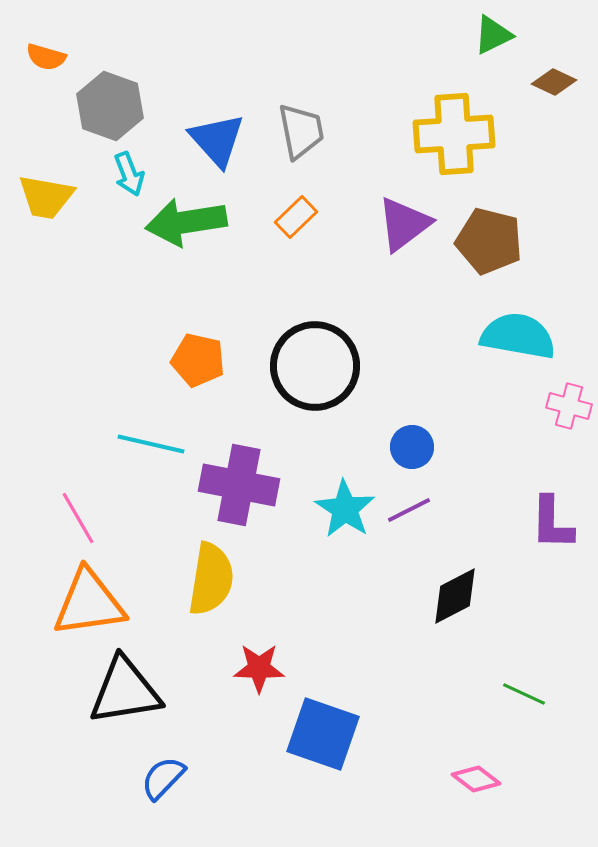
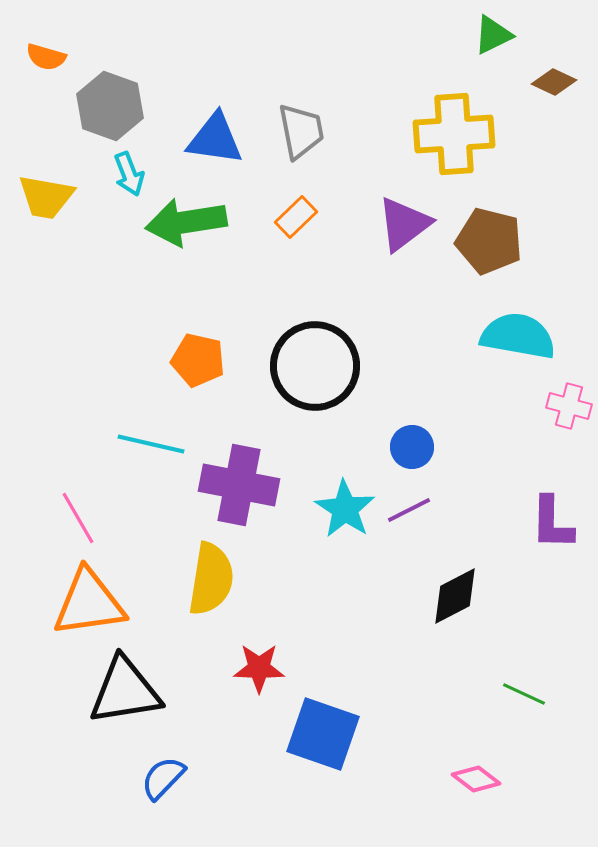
blue triangle: moved 2 px left, 1 px up; rotated 40 degrees counterclockwise
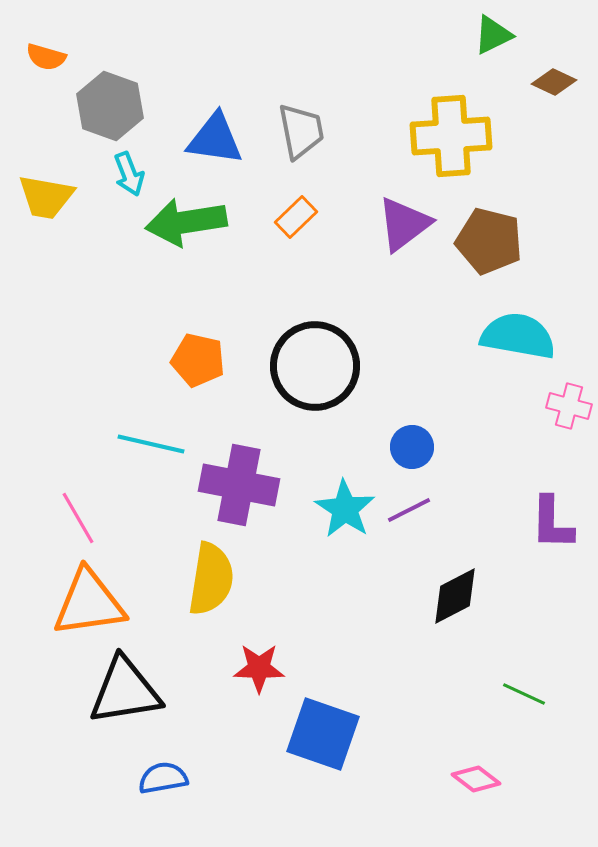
yellow cross: moved 3 px left, 2 px down
blue semicircle: rotated 36 degrees clockwise
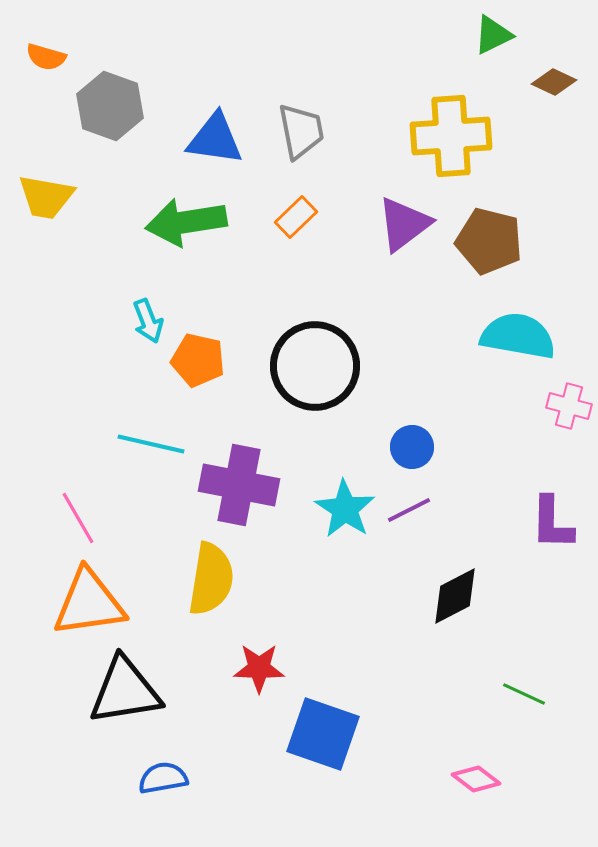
cyan arrow: moved 19 px right, 147 px down
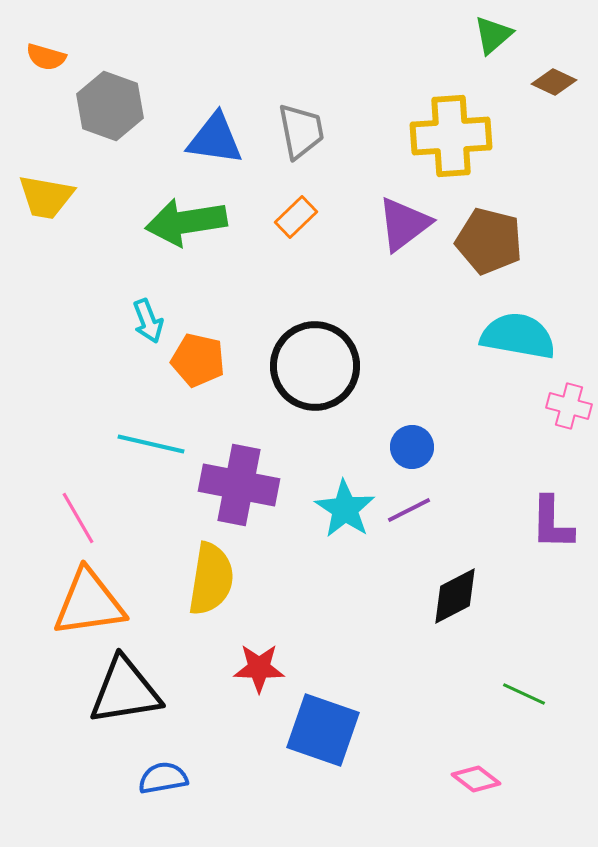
green triangle: rotated 15 degrees counterclockwise
blue square: moved 4 px up
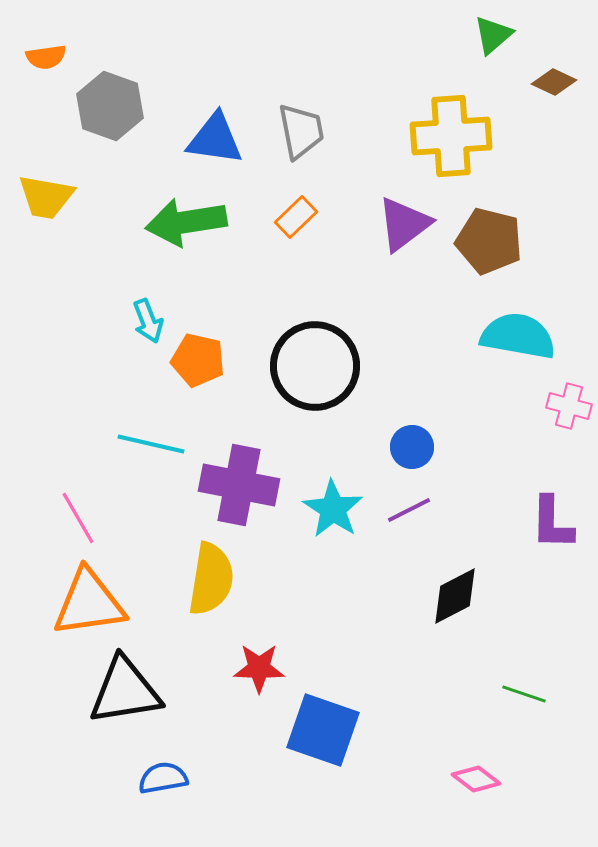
orange semicircle: rotated 24 degrees counterclockwise
cyan star: moved 12 px left
green line: rotated 6 degrees counterclockwise
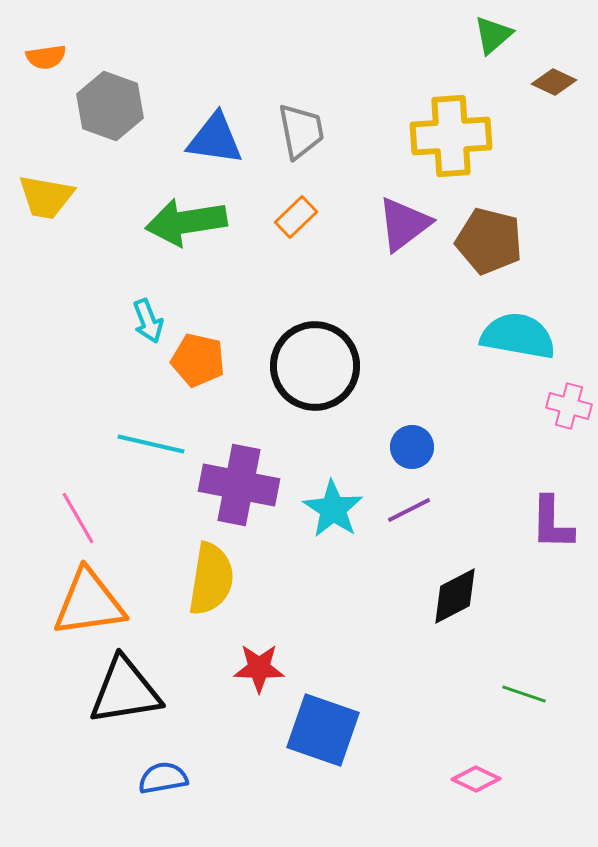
pink diamond: rotated 12 degrees counterclockwise
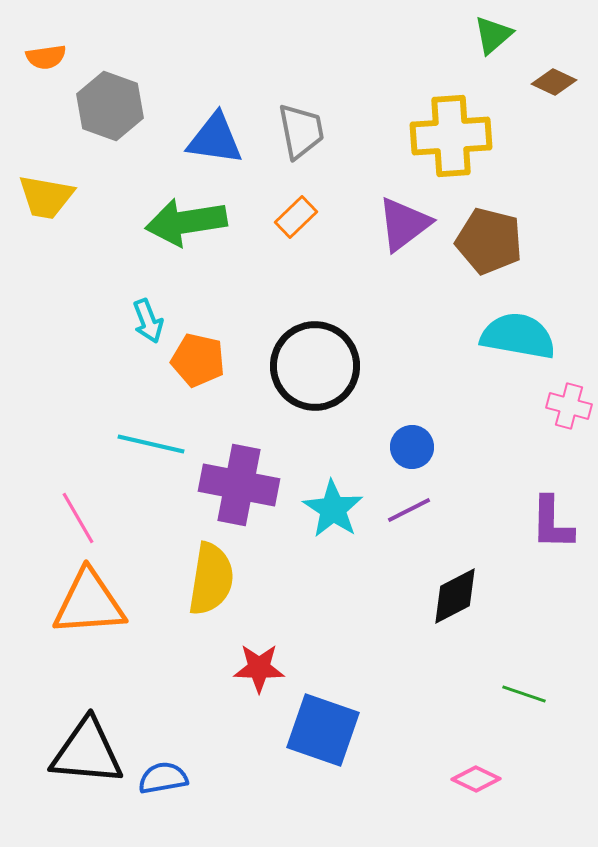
orange triangle: rotated 4 degrees clockwise
black triangle: moved 38 px left, 61 px down; rotated 14 degrees clockwise
